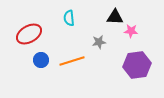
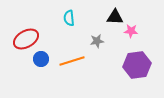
red ellipse: moved 3 px left, 5 px down
gray star: moved 2 px left, 1 px up
blue circle: moved 1 px up
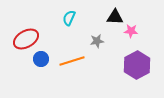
cyan semicircle: rotated 28 degrees clockwise
purple hexagon: rotated 20 degrees counterclockwise
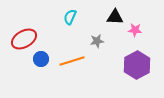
cyan semicircle: moved 1 px right, 1 px up
pink star: moved 4 px right, 1 px up
red ellipse: moved 2 px left
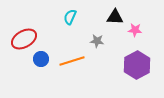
gray star: rotated 16 degrees clockwise
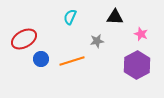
pink star: moved 6 px right, 4 px down; rotated 16 degrees clockwise
gray star: rotated 16 degrees counterclockwise
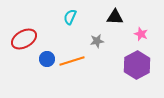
blue circle: moved 6 px right
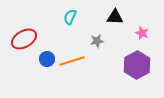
pink star: moved 1 px right, 1 px up
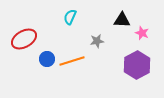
black triangle: moved 7 px right, 3 px down
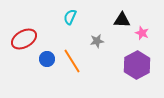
orange line: rotated 75 degrees clockwise
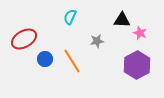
pink star: moved 2 px left
blue circle: moved 2 px left
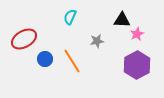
pink star: moved 3 px left, 1 px down; rotated 24 degrees clockwise
